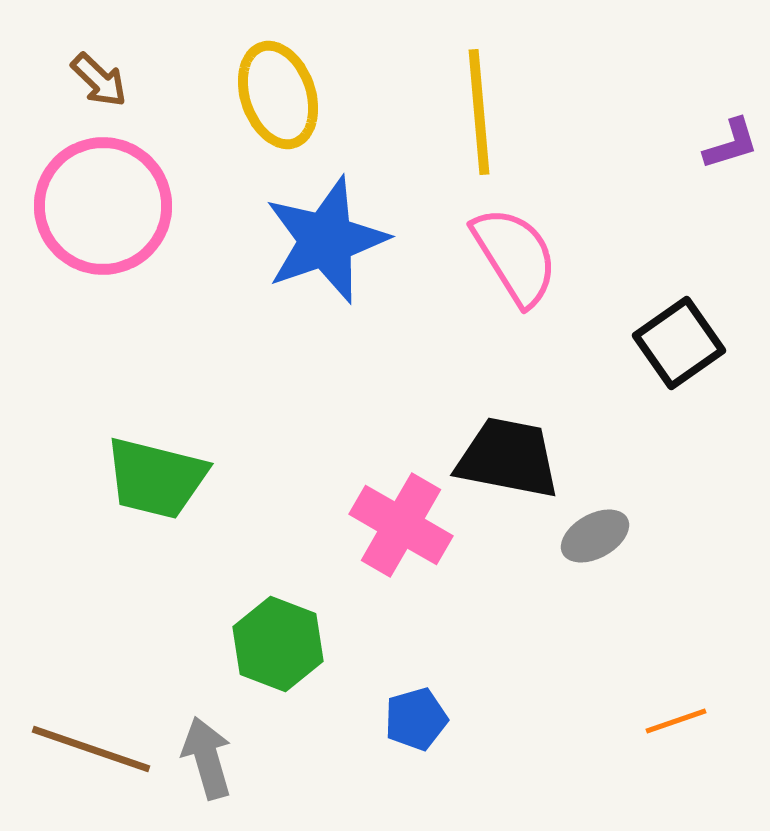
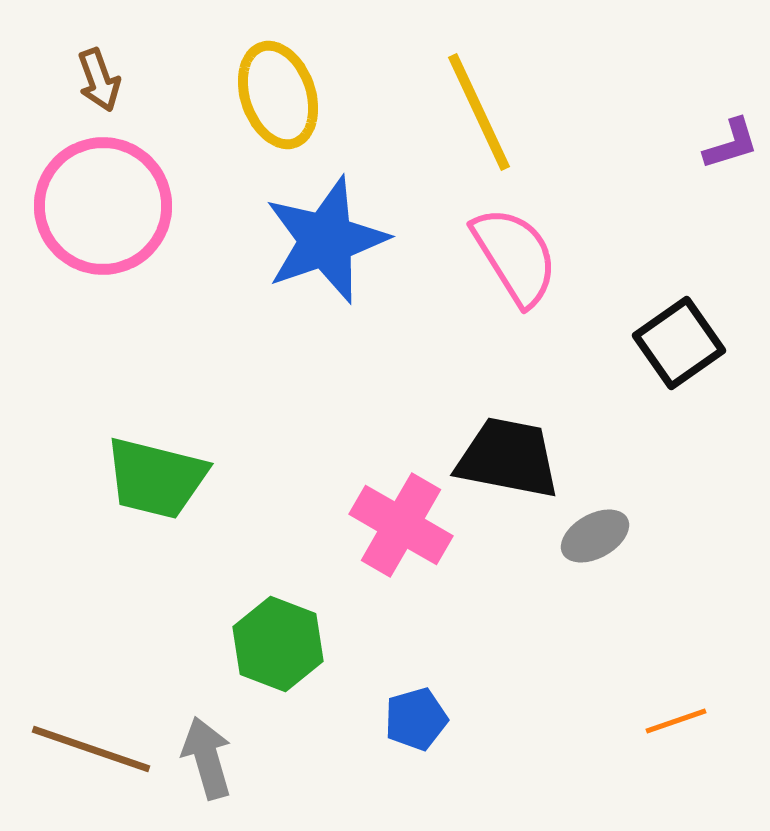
brown arrow: rotated 26 degrees clockwise
yellow line: rotated 20 degrees counterclockwise
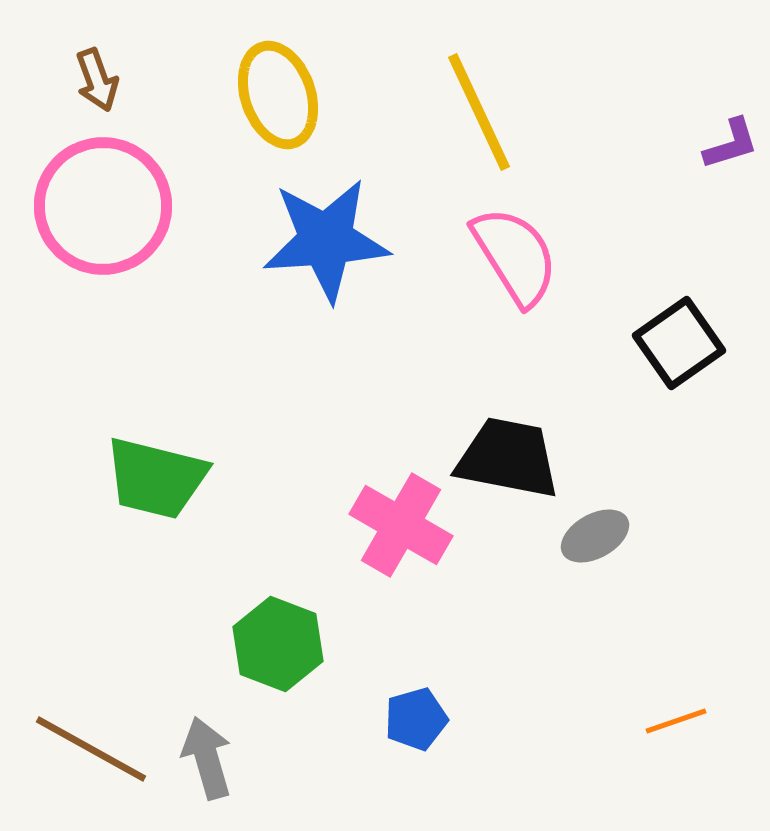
brown arrow: moved 2 px left
blue star: rotated 15 degrees clockwise
brown line: rotated 10 degrees clockwise
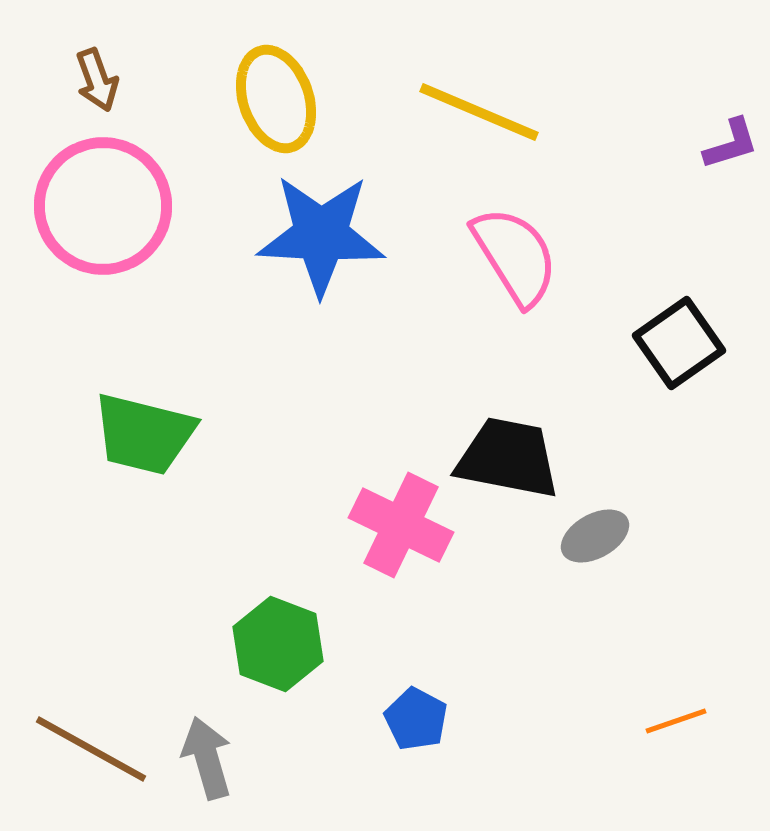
yellow ellipse: moved 2 px left, 4 px down
yellow line: rotated 42 degrees counterclockwise
blue star: moved 5 px left, 5 px up; rotated 7 degrees clockwise
green trapezoid: moved 12 px left, 44 px up
pink cross: rotated 4 degrees counterclockwise
blue pentagon: rotated 28 degrees counterclockwise
